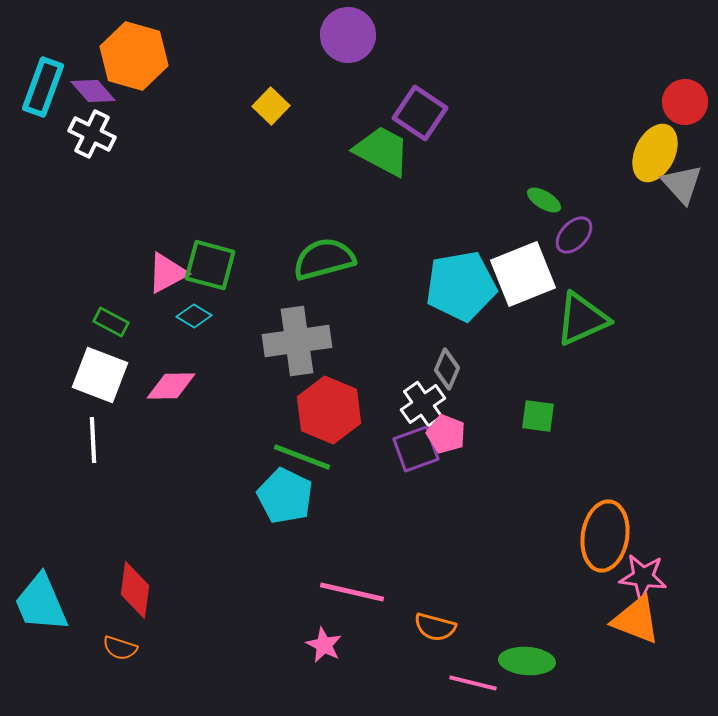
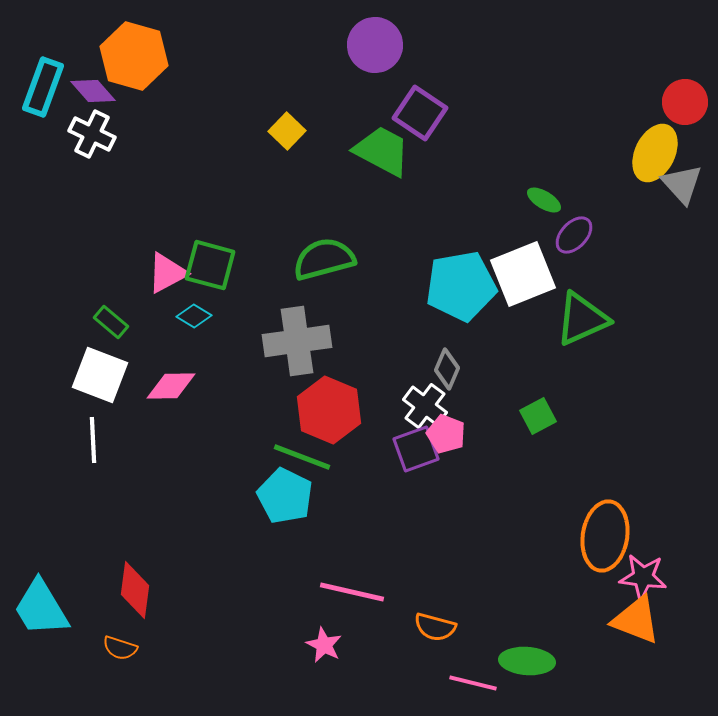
purple circle at (348, 35): moved 27 px right, 10 px down
yellow square at (271, 106): moved 16 px right, 25 px down
green rectangle at (111, 322): rotated 12 degrees clockwise
white cross at (423, 404): moved 2 px right, 2 px down; rotated 18 degrees counterclockwise
green square at (538, 416): rotated 36 degrees counterclockwise
cyan trapezoid at (41, 603): moved 5 px down; rotated 8 degrees counterclockwise
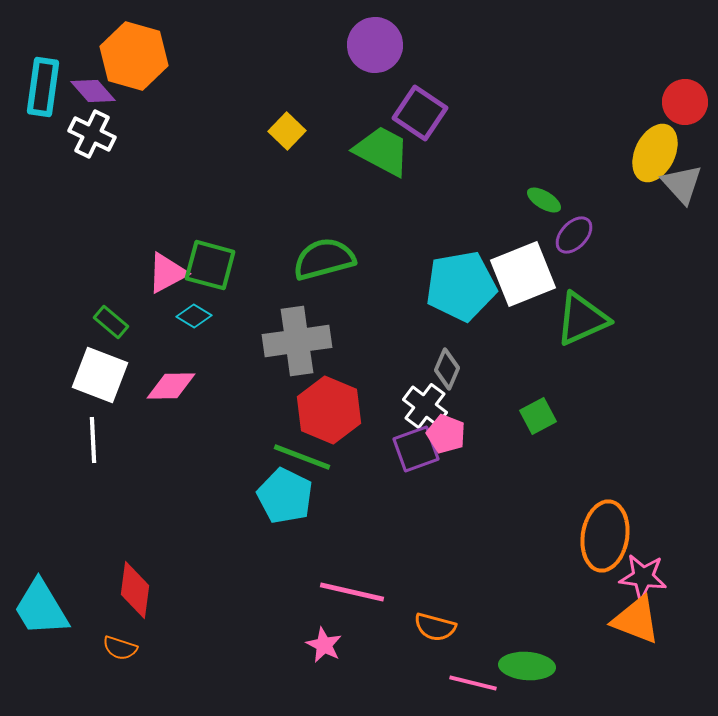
cyan rectangle at (43, 87): rotated 12 degrees counterclockwise
green ellipse at (527, 661): moved 5 px down
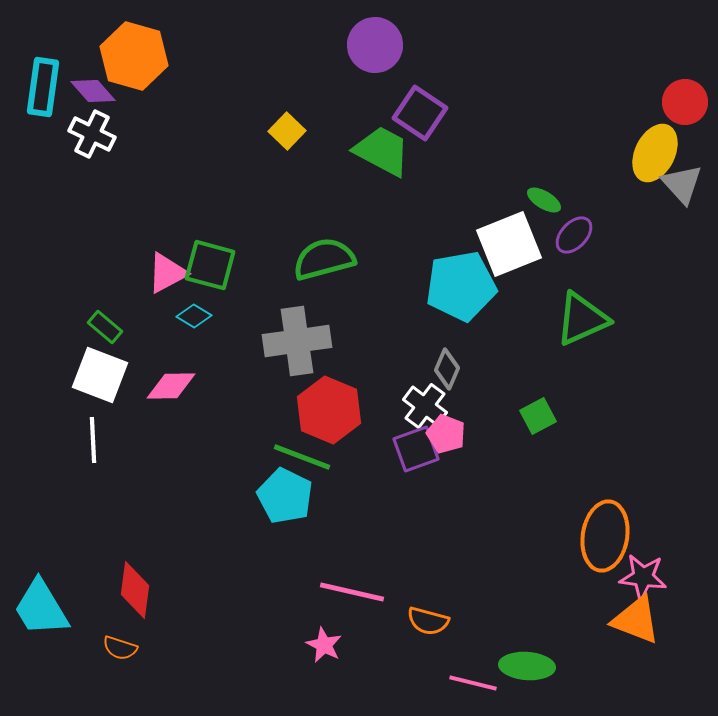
white square at (523, 274): moved 14 px left, 30 px up
green rectangle at (111, 322): moved 6 px left, 5 px down
orange semicircle at (435, 627): moved 7 px left, 6 px up
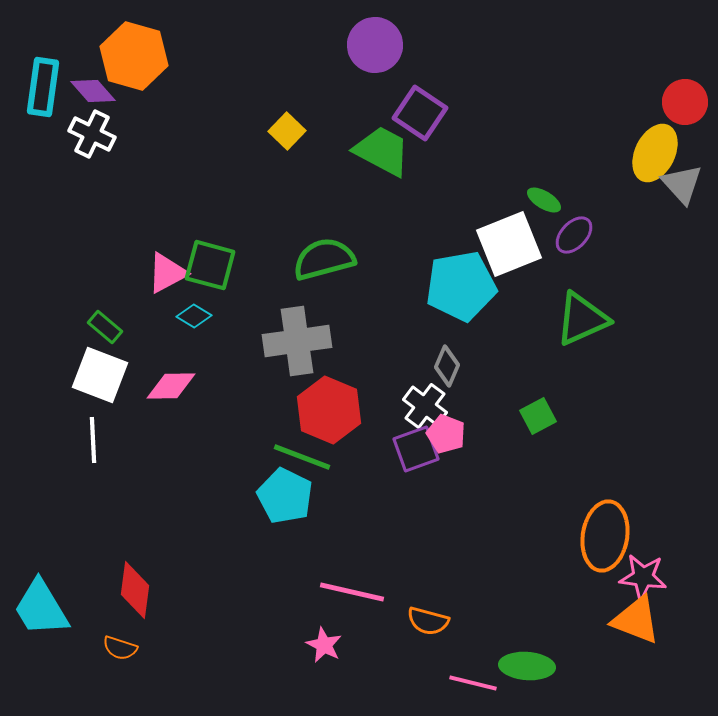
gray diamond at (447, 369): moved 3 px up
